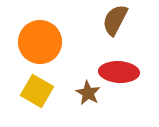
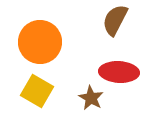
brown star: moved 3 px right, 5 px down
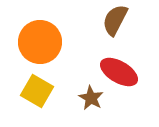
red ellipse: rotated 27 degrees clockwise
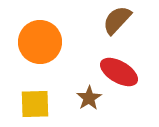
brown semicircle: moved 2 px right; rotated 16 degrees clockwise
yellow square: moved 2 px left, 13 px down; rotated 32 degrees counterclockwise
brown star: moved 2 px left; rotated 10 degrees clockwise
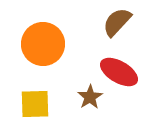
brown semicircle: moved 2 px down
orange circle: moved 3 px right, 2 px down
brown star: moved 1 px right, 1 px up
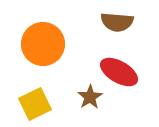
brown semicircle: rotated 128 degrees counterclockwise
yellow square: rotated 24 degrees counterclockwise
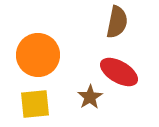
brown semicircle: rotated 84 degrees counterclockwise
orange circle: moved 5 px left, 11 px down
yellow square: rotated 20 degrees clockwise
